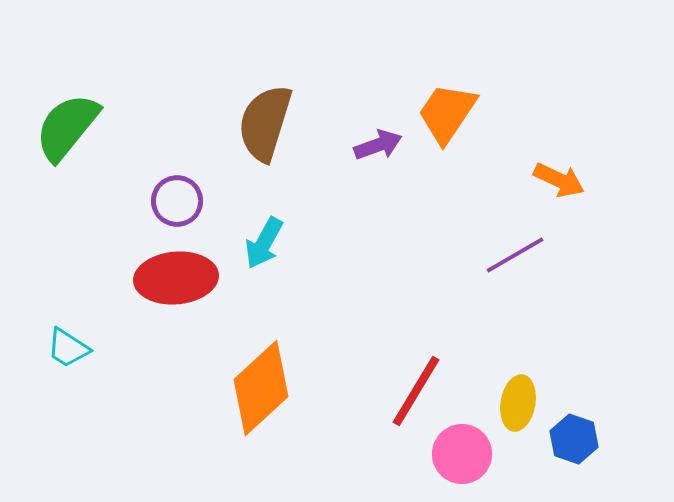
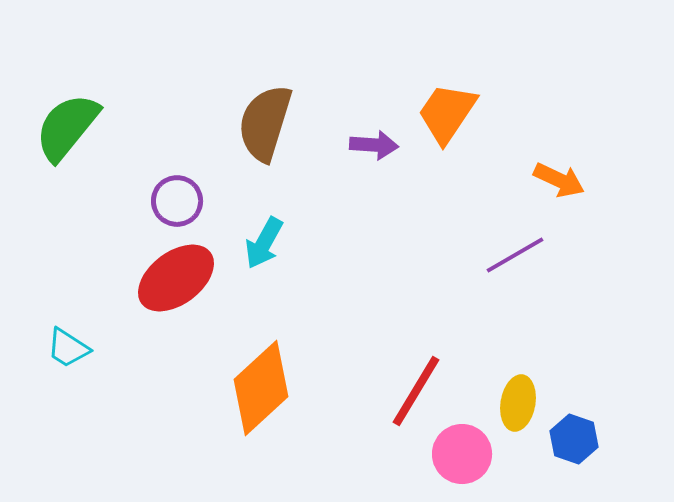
purple arrow: moved 4 px left; rotated 24 degrees clockwise
red ellipse: rotated 32 degrees counterclockwise
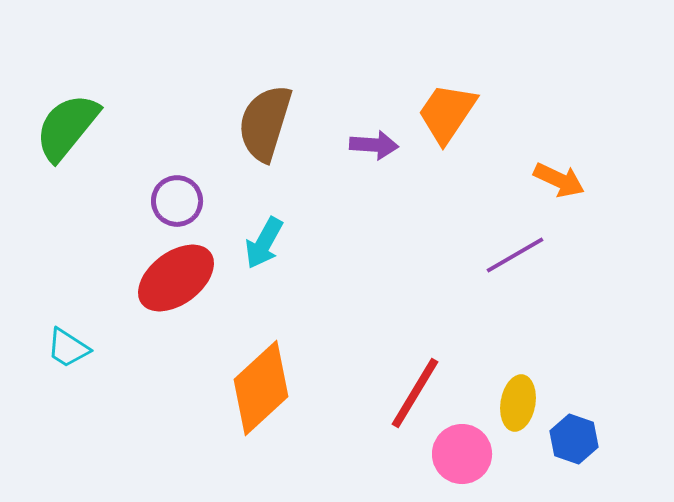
red line: moved 1 px left, 2 px down
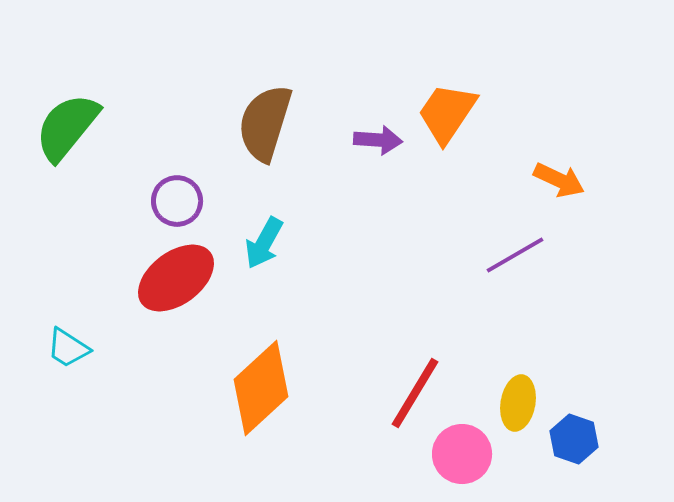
purple arrow: moved 4 px right, 5 px up
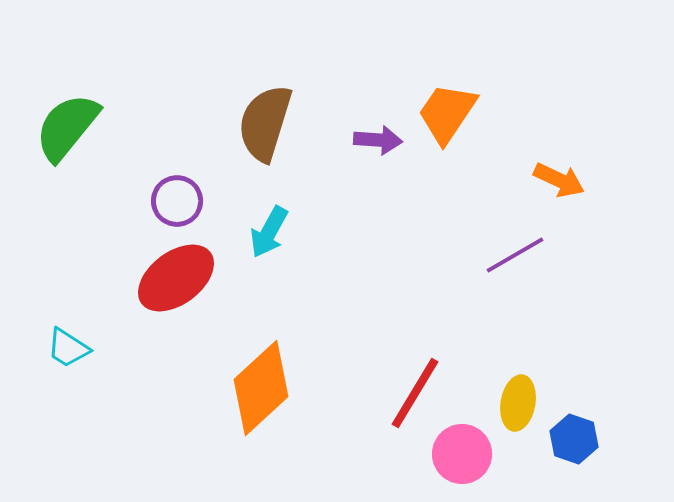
cyan arrow: moved 5 px right, 11 px up
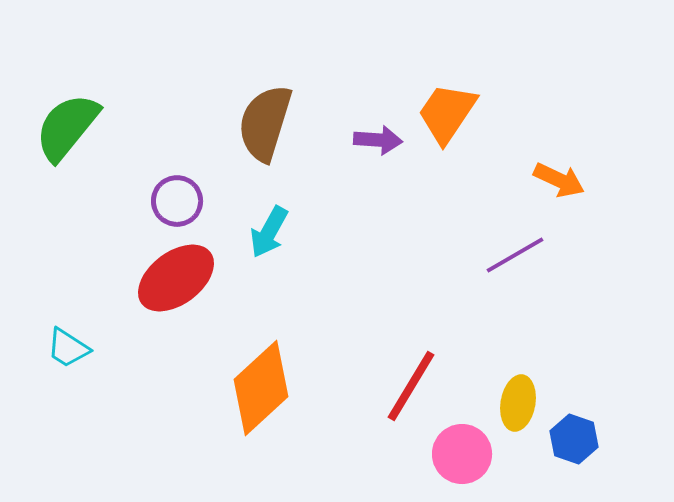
red line: moved 4 px left, 7 px up
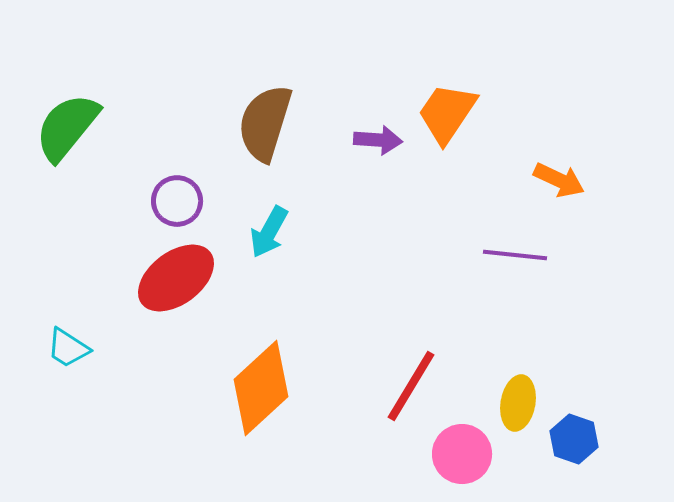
purple line: rotated 36 degrees clockwise
